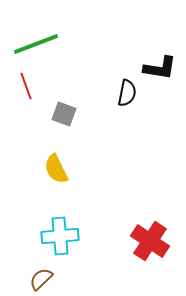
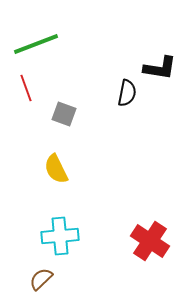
red line: moved 2 px down
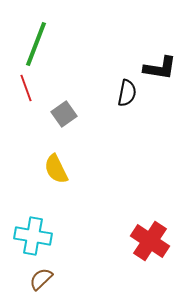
green line: rotated 48 degrees counterclockwise
gray square: rotated 35 degrees clockwise
cyan cross: moved 27 px left; rotated 15 degrees clockwise
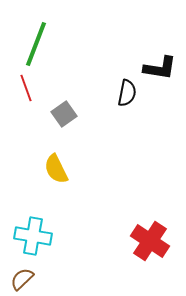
brown semicircle: moved 19 px left
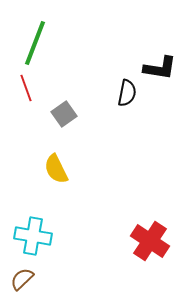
green line: moved 1 px left, 1 px up
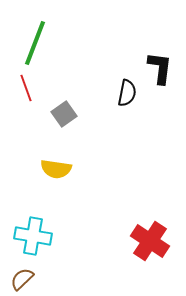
black L-shape: rotated 92 degrees counterclockwise
yellow semicircle: rotated 56 degrees counterclockwise
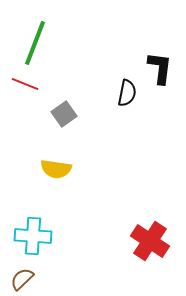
red line: moved 1 px left, 4 px up; rotated 48 degrees counterclockwise
cyan cross: rotated 6 degrees counterclockwise
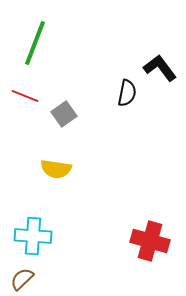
black L-shape: rotated 44 degrees counterclockwise
red line: moved 12 px down
red cross: rotated 18 degrees counterclockwise
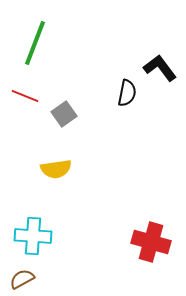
yellow semicircle: rotated 16 degrees counterclockwise
red cross: moved 1 px right, 1 px down
brown semicircle: rotated 15 degrees clockwise
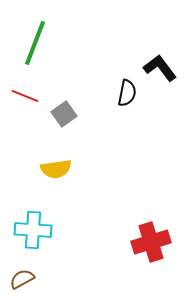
cyan cross: moved 6 px up
red cross: rotated 33 degrees counterclockwise
